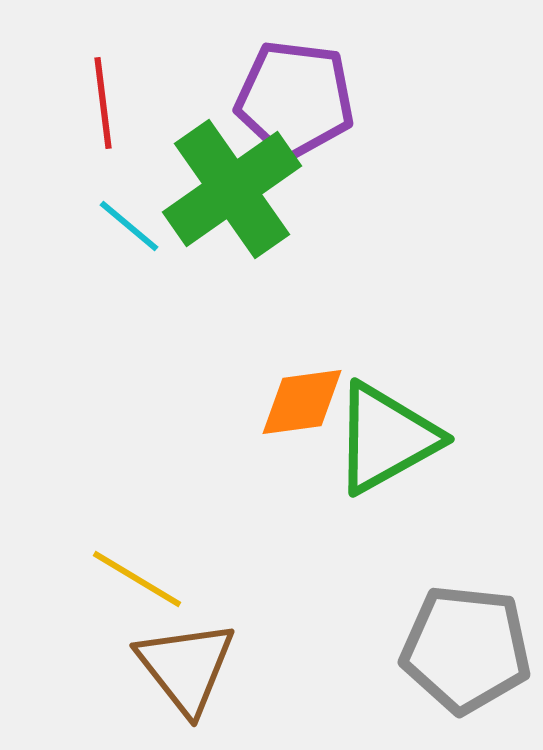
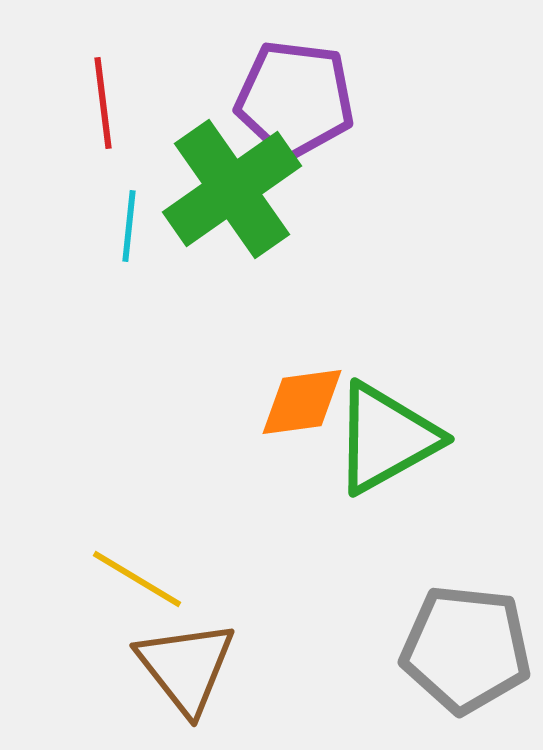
cyan line: rotated 56 degrees clockwise
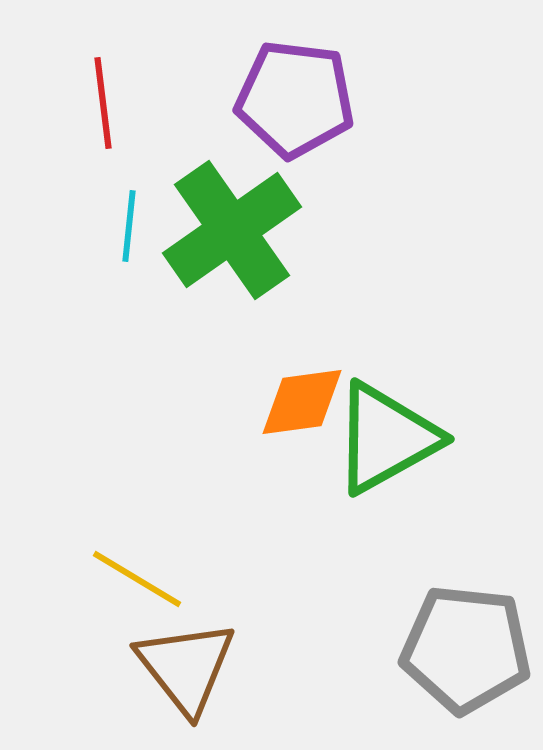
green cross: moved 41 px down
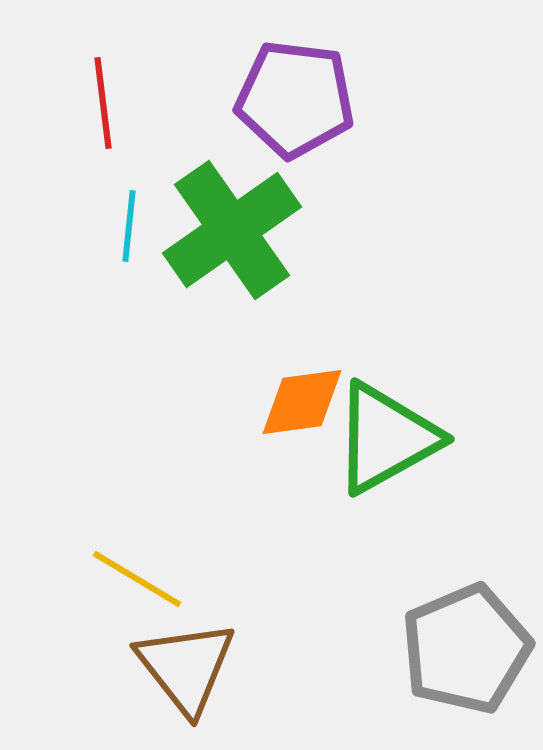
gray pentagon: rotated 29 degrees counterclockwise
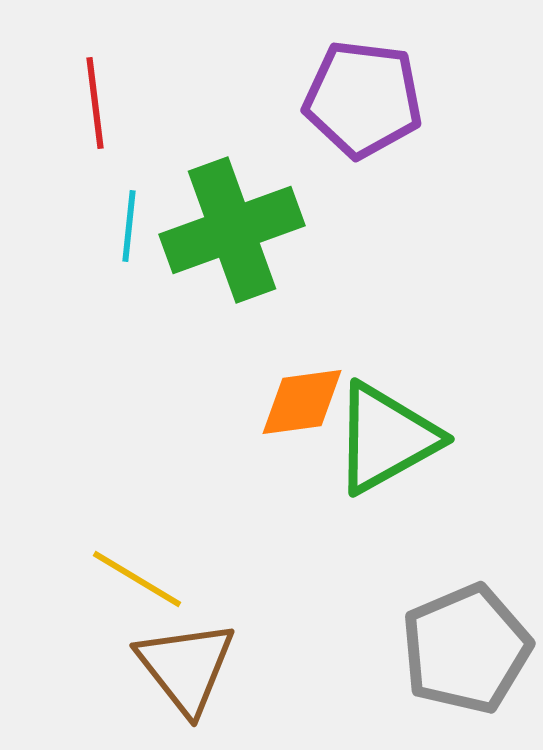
purple pentagon: moved 68 px right
red line: moved 8 px left
green cross: rotated 15 degrees clockwise
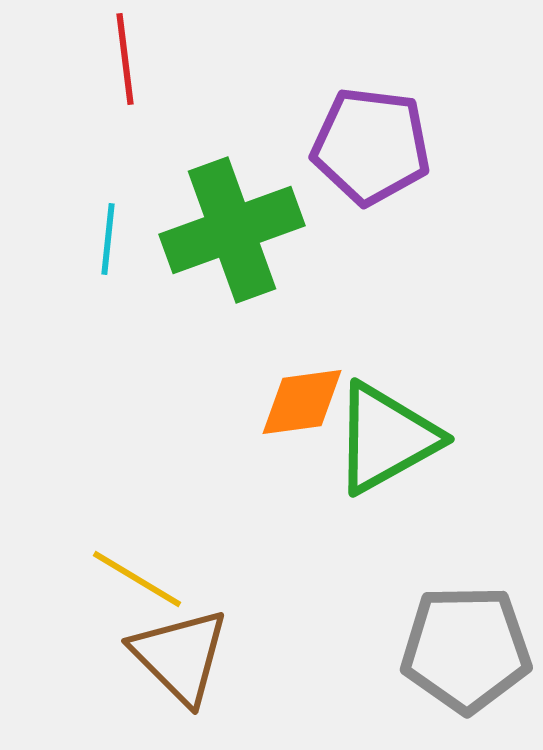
purple pentagon: moved 8 px right, 47 px down
red line: moved 30 px right, 44 px up
cyan line: moved 21 px left, 13 px down
gray pentagon: rotated 22 degrees clockwise
brown triangle: moved 6 px left, 11 px up; rotated 7 degrees counterclockwise
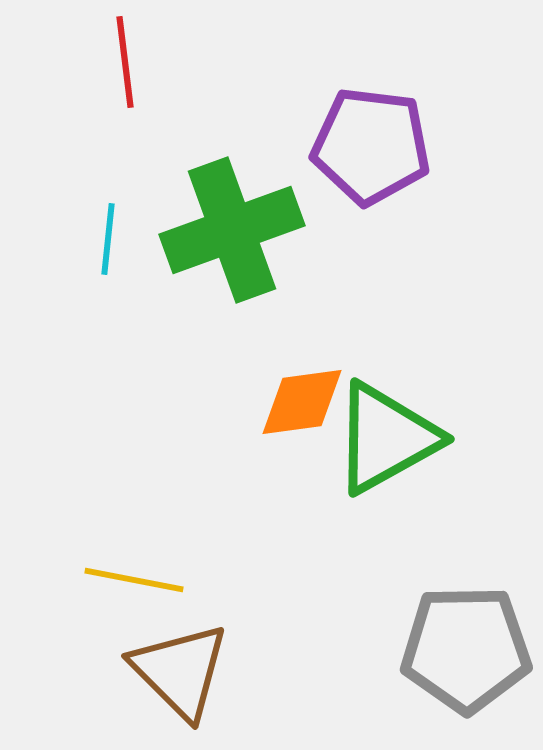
red line: moved 3 px down
yellow line: moved 3 px left, 1 px down; rotated 20 degrees counterclockwise
brown triangle: moved 15 px down
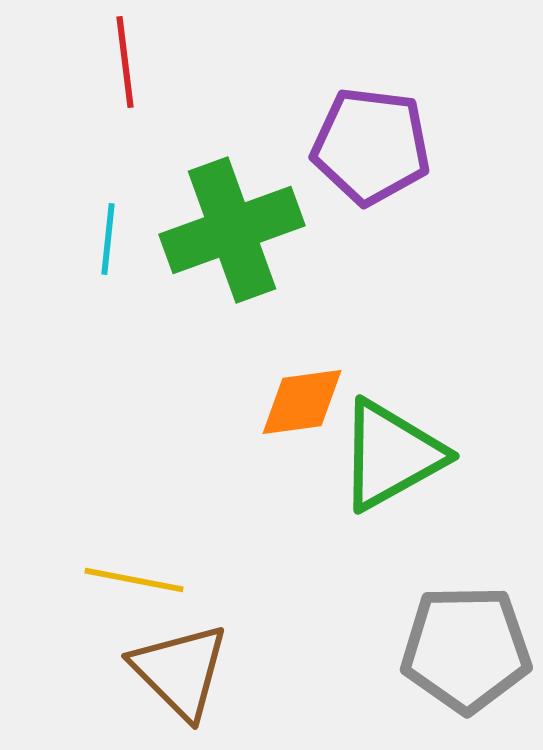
green triangle: moved 5 px right, 17 px down
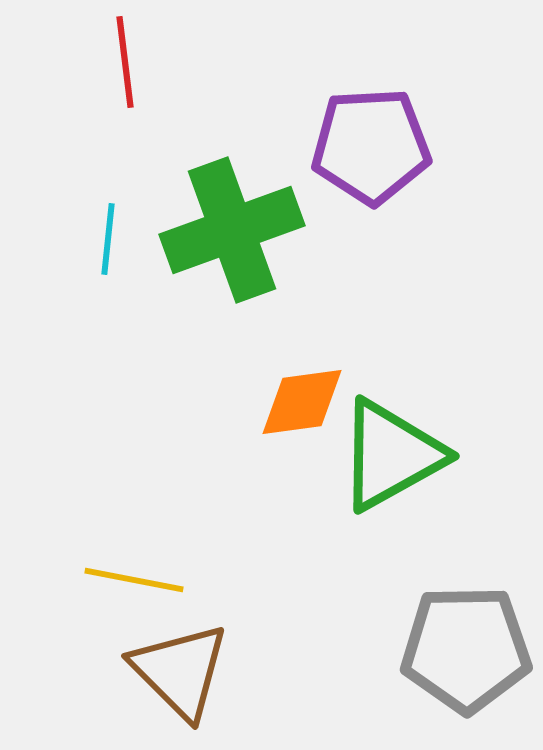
purple pentagon: rotated 10 degrees counterclockwise
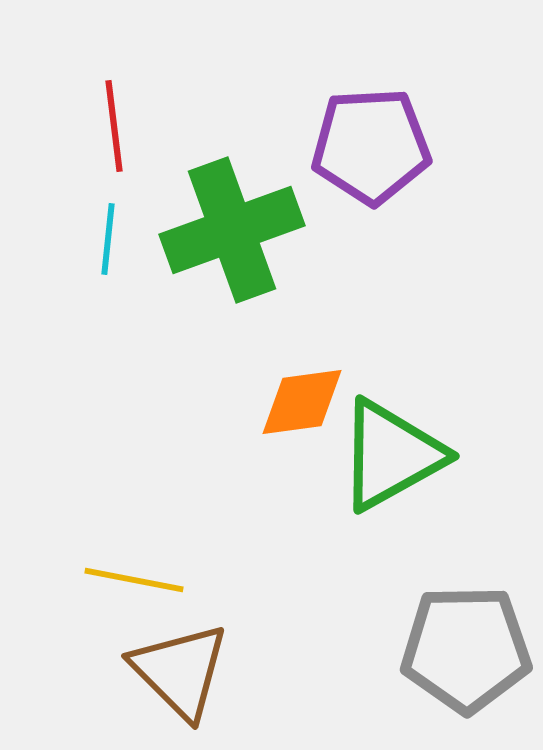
red line: moved 11 px left, 64 px down
